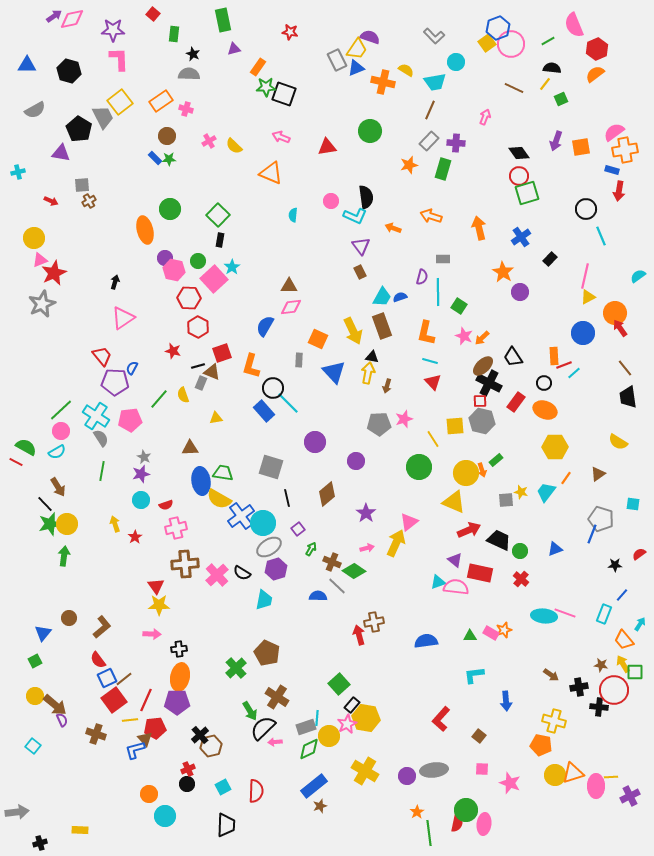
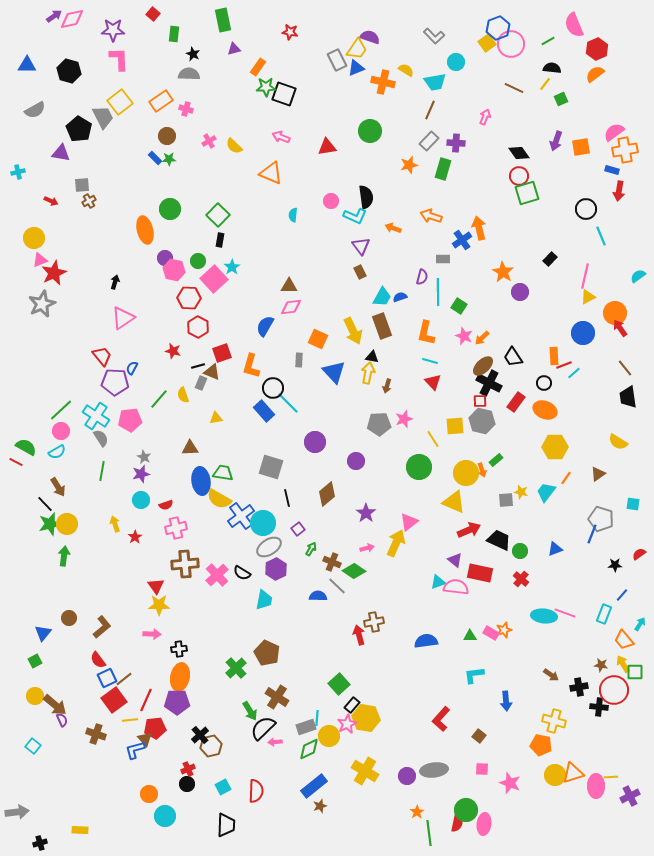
blue cross at (521, 237): moved 59 px left, 3 px down
purple hexagon at (276, 569): rotated 10 degrees counterclockwise
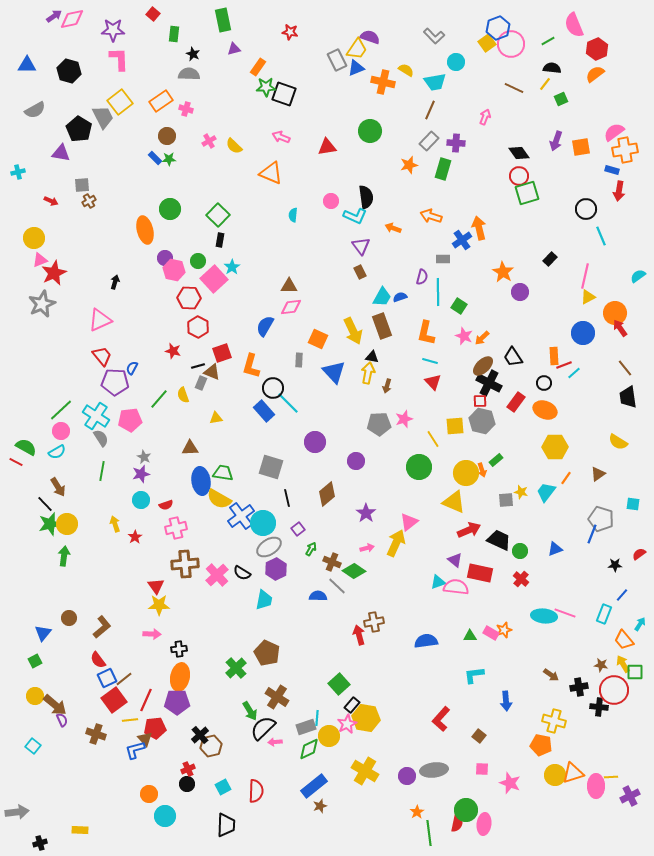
pink triangle at (123, 318): moved 23 px left, 2 px down; rotated 10 degrees clockwise
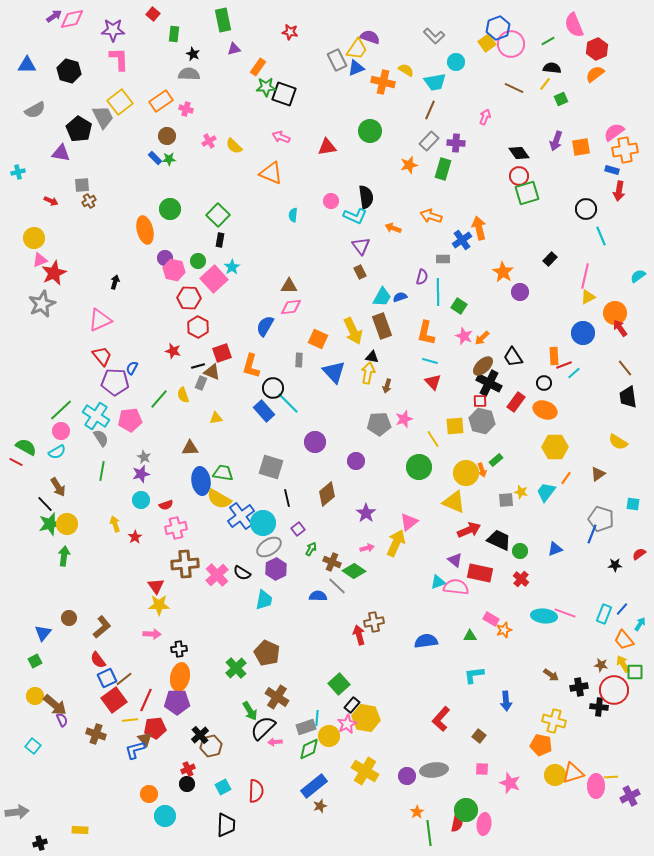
blue line at (622, 595): moved 14 px down
pink rectangle at (491, 633): moved 14 px up
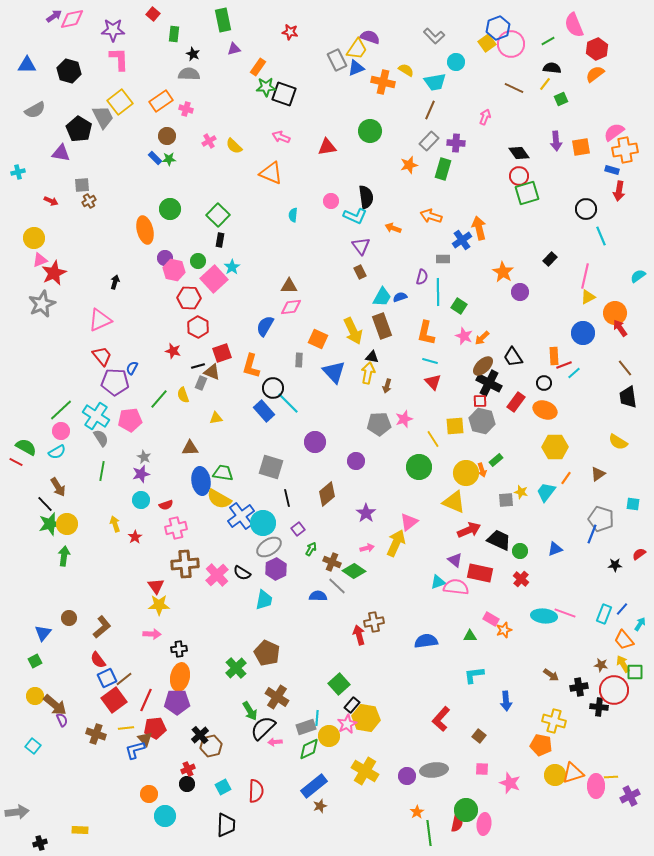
purple arrow at (556, 141): rotated 24 degrees counterclockwise
yellow line at (130, 720): moved 4 px left, 8 px down
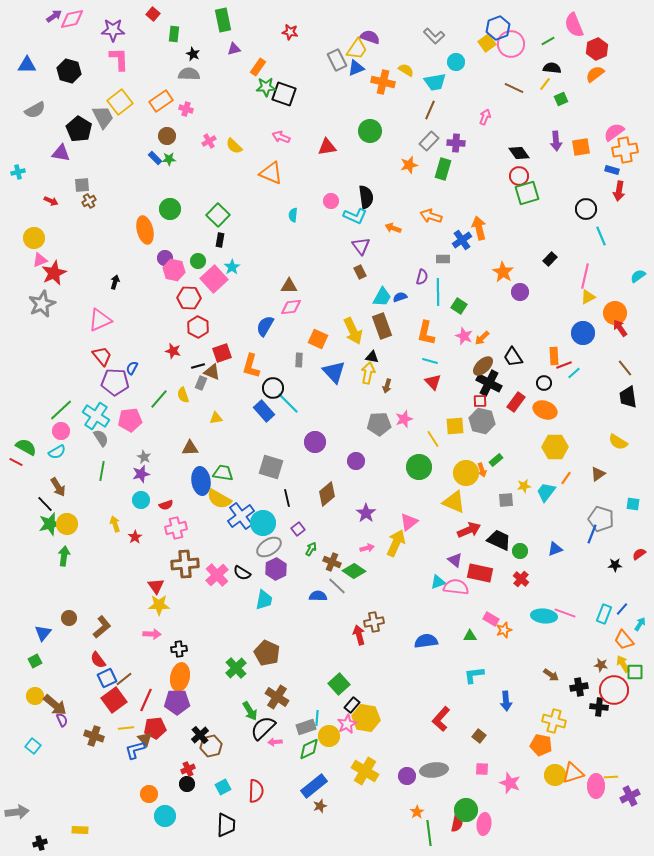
yellow star at (521, 492): moved 3 px right, 6 px up; rotated 24 degrees counterclockwise
brown cross at (96, 734): moved 2 px left, 2 px down
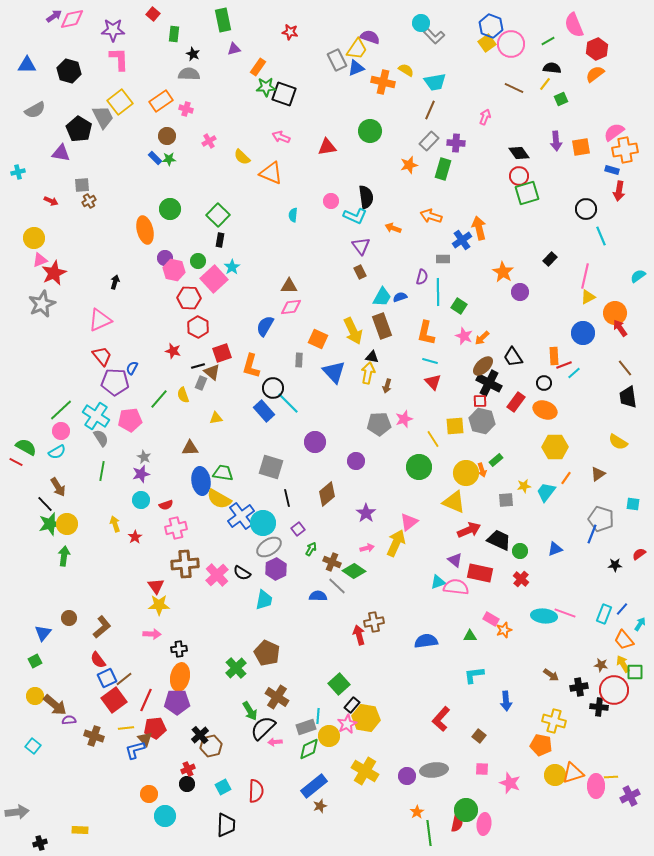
blue hexagon at (498, 28): moved 7 px left, 2 px up; rotated 20 degrees counterclockwise
cyan circle at (456, 62): moved 35 px left, 39 px up
yellow semicircle at (234, 146): moved 8 px right, 11 px down
brown triangle at (212, 372): rotated 18 degrees clockwise
cyan line at (317, 718): moved 1 px right, 2 px up
purple semicircle at (62, 720): moved 7 px right; rotated 72 degrees counterclockwise
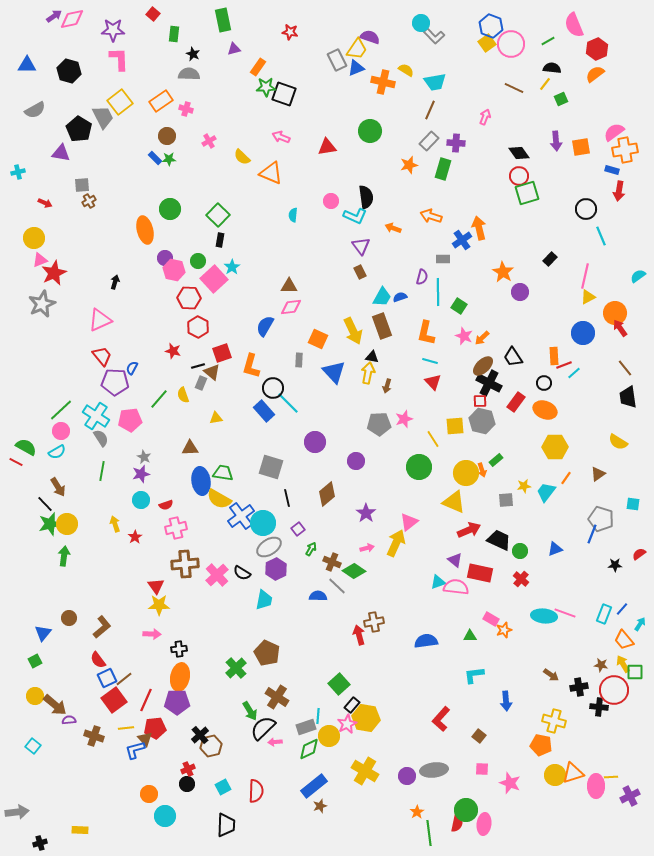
red arrow at (51, 201): moved 6 px left, 2 px down
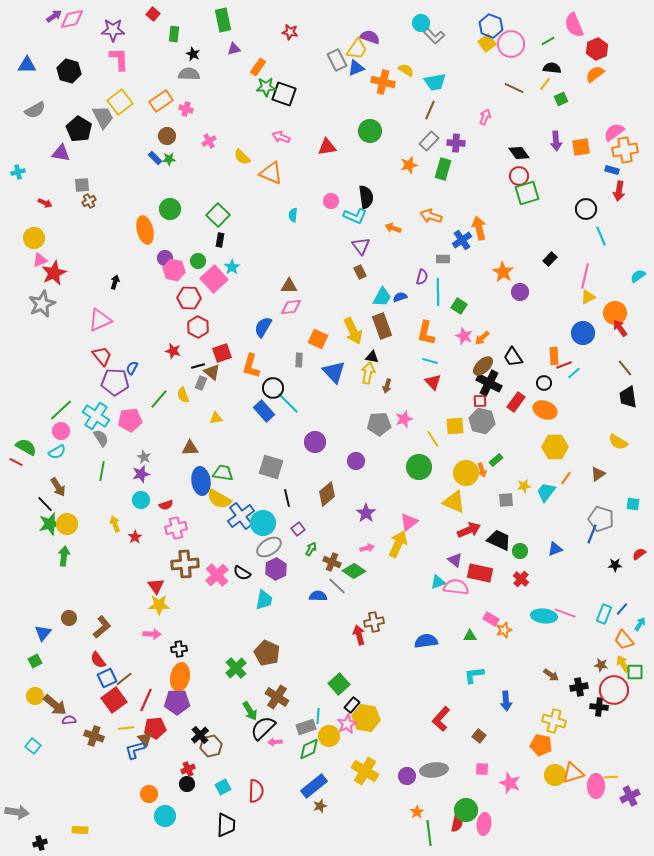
blue semicircle at (265, 326): moved 2 px left, 1 px down
yellow arrow at (396, 543): moved 2 px right, 1 px down
gray arrow at (17, 812): rotated 15 degrees clockwise
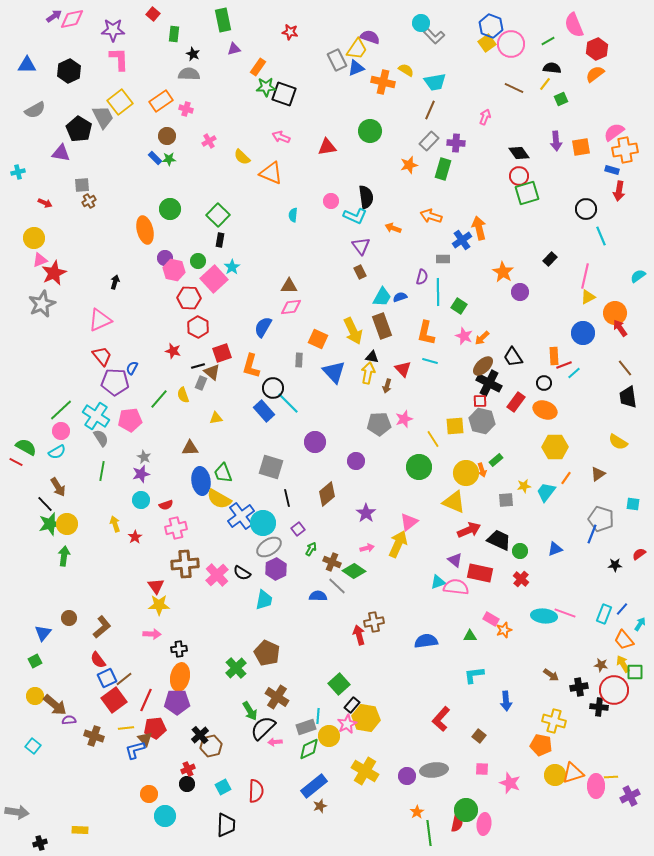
black hexagon at (69, 71): rotated 20 degrees clockwise
red triangle at (433, 382): moved 30 px left, 13 px up
green trapezoid at (223, 473): rotated 120 degrees counterclockwise
